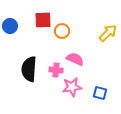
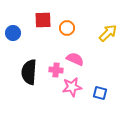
blue circle: moved 3 px right, 7 px down
orange circle: moved 5 px right, 3 px up
black semicircle: moved 3 px down
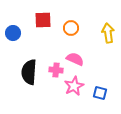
orange circle: moved 4 px right
yellow arrow: rotated 54 degrees counterclockwise
pink star: moved 2 px right, 1 px up; rotated 18 degrees counterclockwise
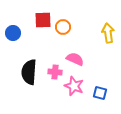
orange circle: moved 8 px left, 1 px up
pink cross: moved 1 px left, 2 px down
pink star: rotated 24 degrees counterclockwise
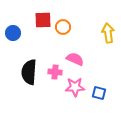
pink star: moved 1 px right, 1 px down; rotated 24 degrees counterclockwise
blue square: moved 1 px left
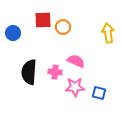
pink semicircle: moved 1 px right, 2 px down
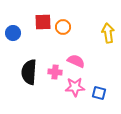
red square: moved 2 px down
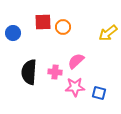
yellow arrow: rotated 120 degrees counterclockwise
pink semicircle: rotated 66 degrees counterclockwise
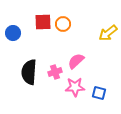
orange circle: moved 3 px up
pink cross: rotated 24 degrees counterclockwise
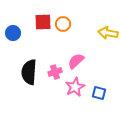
yellow arrow: rotated 48 degrees clockwise
pink star: rotated 24 degrees counterclockwise
